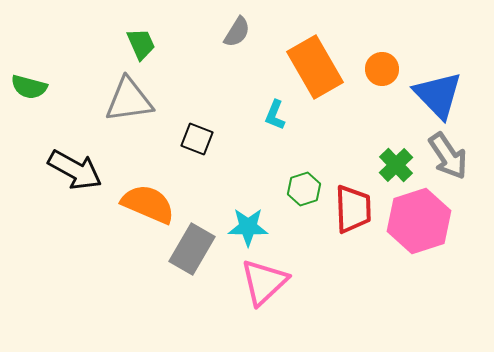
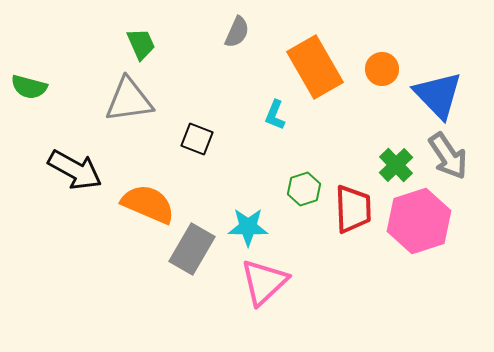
gray semicircle: rotated 8 degrees counterclockwise
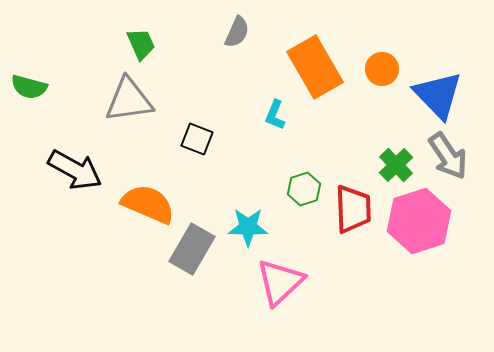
pink triangle: moved 16 px right
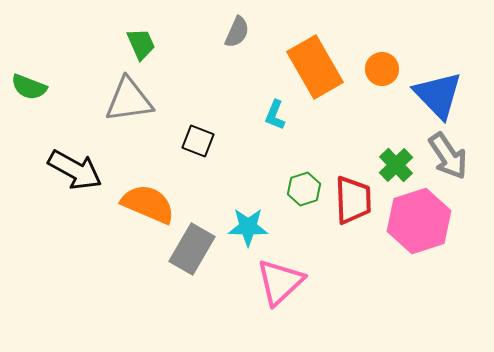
green semicircle: rotated 6 degrees clockwise
black square: moved 1 px right, 2 px down
red trapezoid: moved 9 px up
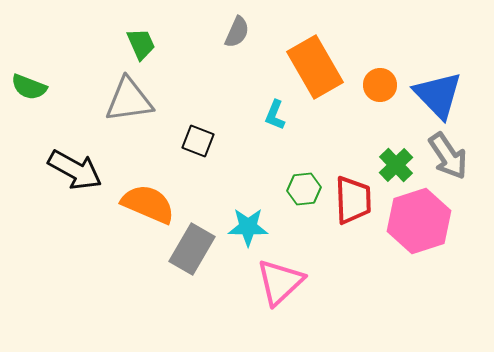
orange circle: moved 2 px left, 16 px down
green hexagon: rotated 12 degrees clockwise
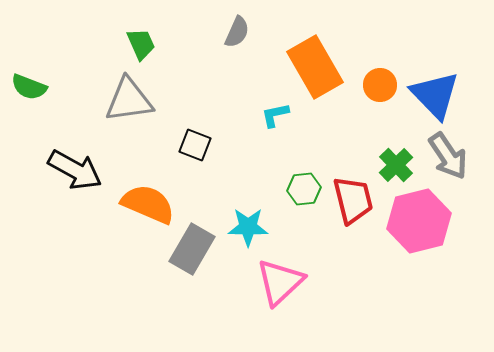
blue triangle: moved 3 px left
cyan L-shape: rotated 56 degrees clockwise
black square: moved 3 px left, 4 px down
red trapezoid: rotated 12 degrees counterclockwise
pink hexagon: rotated 4 degrees clockwise
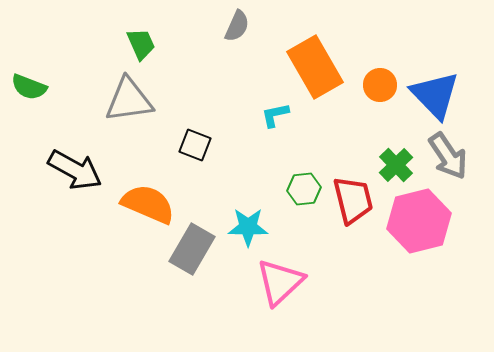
gray semicircle: moved 6 px up
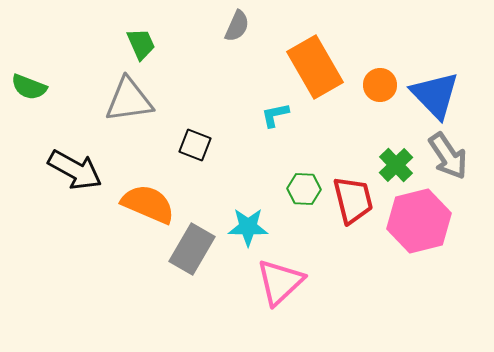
green hexagon: rotated 8 degrees clockwise
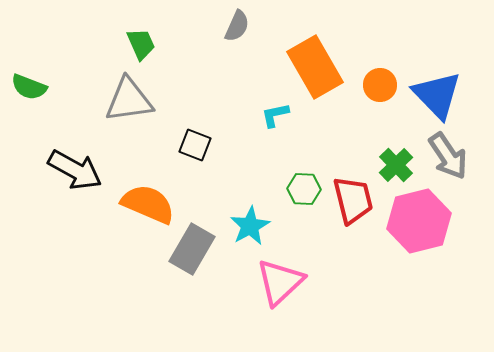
blue triangle: moved 2 px right
cyan star: moved 2 px right, 1 px up; rotated 30 degrees counterclockwise
